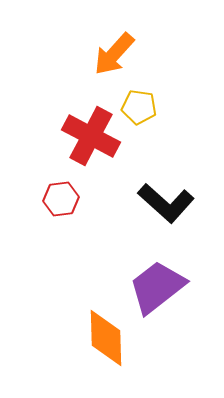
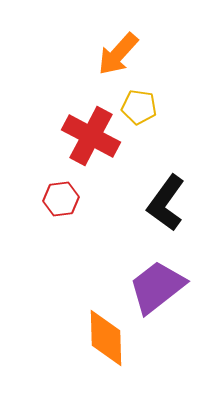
orange arrow: moved 4 px right
black L-shape: rotated 84 degrees clockwise
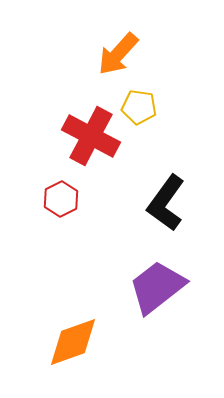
red hexagon: rotated 20 degrees counterclockwise
orange diamond: moved 33 px left, 4 px down; rotated 72 degrees clockwise
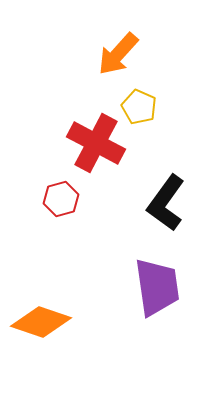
yellow pentagon: rotated 16 degrees clockwise
red cross: moved 5 px right, 7 px down
red hexagon: rotated 12 degrees clockwise
purple trapezoid: rotated 120 degrees clockwise
orange diamond: moved 32 px left, 20 px up; rotated 38 degrees clockwise
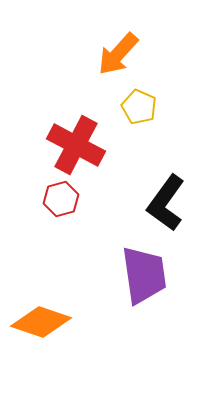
red cross: moved 20 px left, 2 px down
purple trapezoid: moved 13 px left, 12 px up
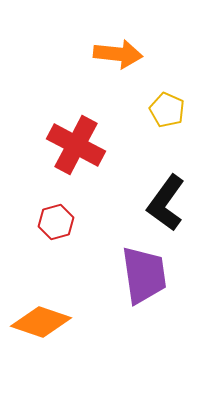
orange arrow: rotated 126 degrees counterclockwise
yellow pentagon: moved 28 px right, 3 px down
red hexagon: moved 5 px left, 23 px down
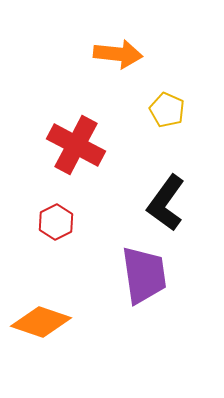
red hexagon: rotated 12 degrees counterclockwise
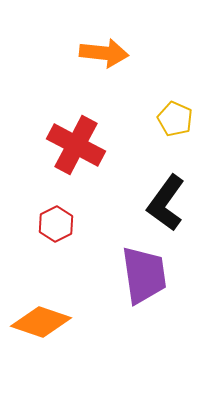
orange arrow: moved 14 px left, 1 px up
yellow pentagon: moved 8 px right, 9 px down
red hexagon: moved 2 px down
